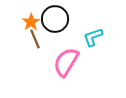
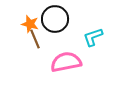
orange star: moved 1 px left, 2 px down; rotated 24 degrees counterclockwise
pink semicircle: rotated 48 degrees clockwise
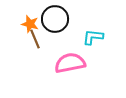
cyan L-shape: rotated 25 degrees clockwise
pink semicircle: moved 4 px right, 1 px down
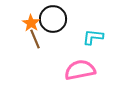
black circle: moved 2 px left
orange star: moved 1 px right, 1 px up; rotated 18 degrees clockwise
pink semicircle: moved 10 px right, 7 px down
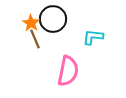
pink semicircle: moved 12 px left, 1 px down; rotated 112 degrees clockwise
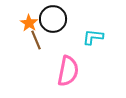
orange star: moved 2 px left
brown line: moved 1 px right, 1 px down
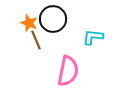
orange star: rotated 12 degrees counterclockwise
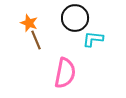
black circle: moved 22 px right, 1 px up
cyan L-shape: moved 2 px down
pink semicircle: moved 3 px left, 2 px down
